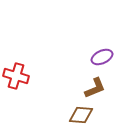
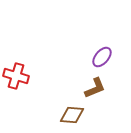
purple ellipse: rotated 25 degrees counterclockwise
brown diamond: moved 9 px left
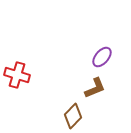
red cross: moved 1 px right, 1 px up
brown diamond: moved 1 px right, 1 px down; rotated 50 degrees counterclockwise
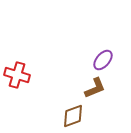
purple ellipse: moved 1 px right, 3 px down
brown diamond: rotated 25 degrees clockwise
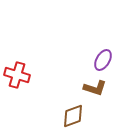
purple ellipse: rotated 10 degrees counterclockwise
brown L-shape: rotated 40 degrees clockwise
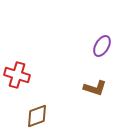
purple ellipse: moved 1 px left, 14 px up
brown diamond: moved 36 px left
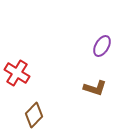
red cross: moved 2 px up; rotated 15 degrees clockwise
brown diamond: moved 3 px left, 1 px up; rotated 25 degrees counterclockwise
